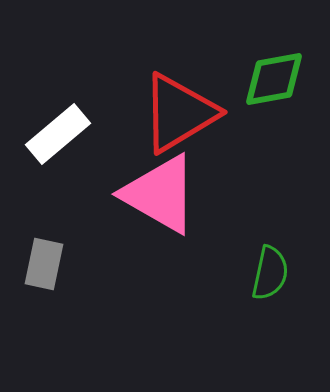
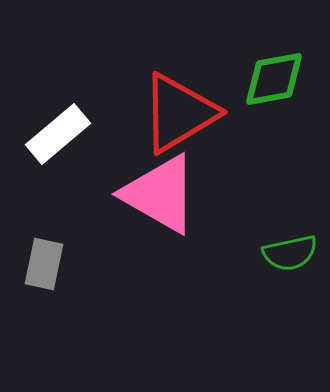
green semicircle: moved 20 px right, 20 px up; rotated 66 degrees clockwise
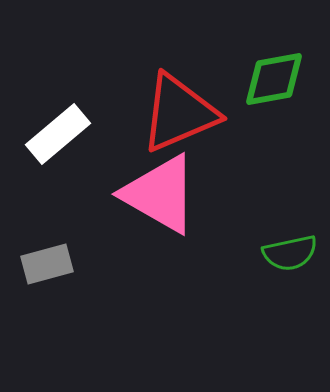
red triangle: rotated 8 degrees clockwise
gray rectangle: moved 3 px right; rotated 63 degrees clockwise
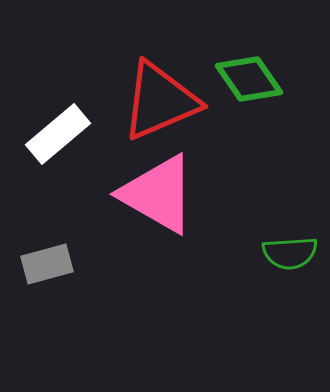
green diamond: moved 25 px left; rotated 66 degrees clockwise
red triangle: moved 19 px left, 12 px up
pink triangle: moved 2 px left
green semicircle: rotated 8 degrees clockwise
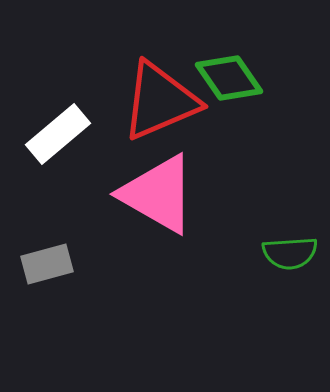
green diamond: moved 20 px left, 1 px up
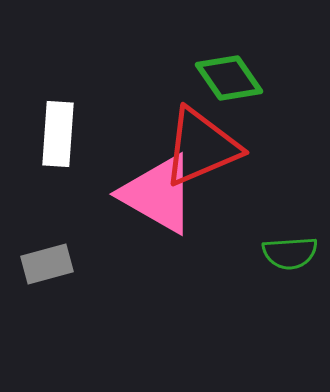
red triangle: moved 41 px right, 46 px down
white rectangle: rotated 46 degrees counterclockwise
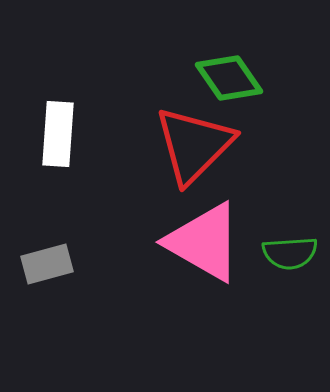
red triangle: moved 7 px left, 2 px up; rotated 22 degrees counterclockwise
pink triangle: moved 46 px right, 48 px down
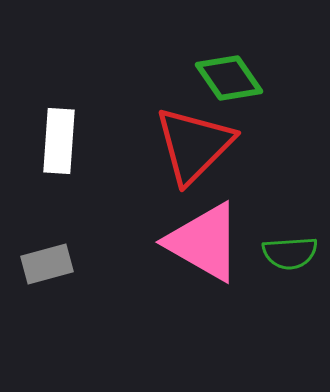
white rectangle: moved 1 px right, 7 px down
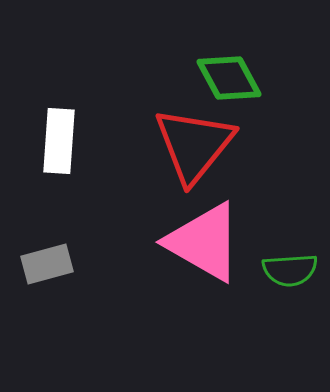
green diamond: rotated 6 degrees clockwise
red triangle: rotated 6 degrees counterclockwise
green semicircle: moved 17 px down
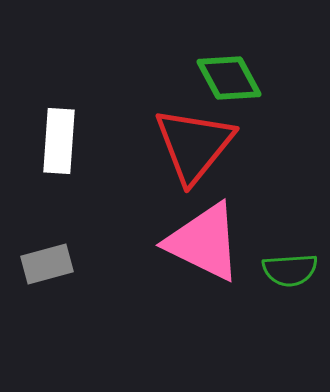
pink triangle: rotated 4 degrees counterclockwise
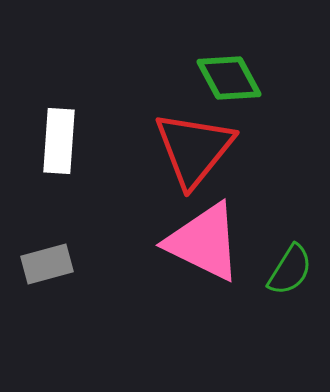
red triangle: moved 4 px down
green semicircle: rotated 54 degrees counterclockwise
